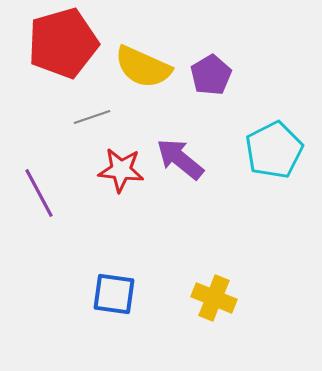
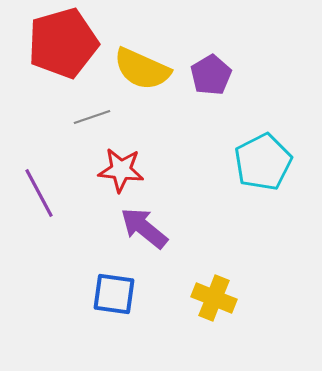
yellow semicircle: moved 1 px left, 2 px down
cyan pentagon: moved 11 px left, 12 px down
purple arrow: moved 36 px left, 69 px down
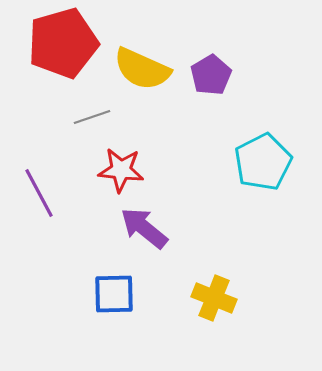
blue square: rotated 9 degrees counterclockwise
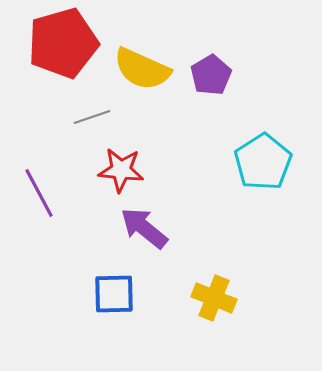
cyan pentagon: rotated 6 degrees counterclockwise
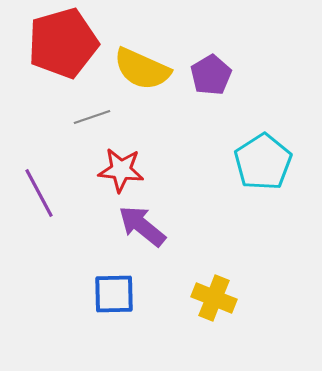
purple arrow: moved 2 px left, 2 px up
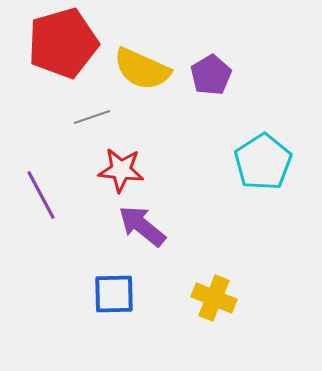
purple line: moved 2 px right, 2 px down
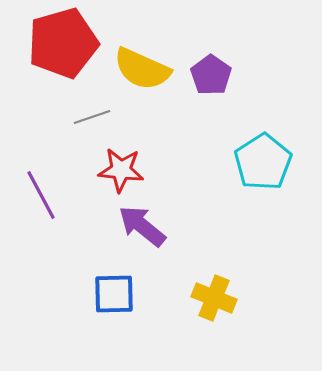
purple pentagon: rotated 6 degrees counterclockwise
